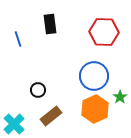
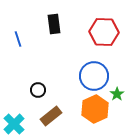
black rectangle: moved 4 px right
green star: moved 3 px left, 3 px up
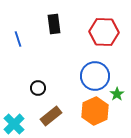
blue circle: moved 1 px right
black circle: moved 2 px up
orange hexagon: moved 2 px down
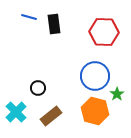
blue line: moved 11 px right, 22 px up; rotated 56 degrees counterclockwise
orange hexagon: rotated 20 degrees counterclockwise
cyan cross: moved 2 px right, 12 px up
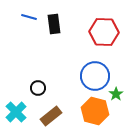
green star: moved 1 px left
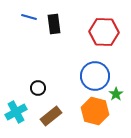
cyan cross: rotated 15 degrees clockwise
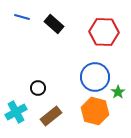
blue line: moved 7 px left
black rectangle: rotated 42 degrees counterclockwise
blue circle: moved 1 px down
green star: moved 2 px right, 2 px up
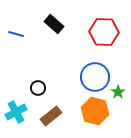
blue line: moved 6 px left, 17 px down
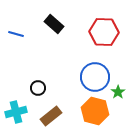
cyan cross: rotated 15 degrees clockwise
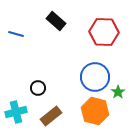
black rectangle: moved 2 px right, 3 px up
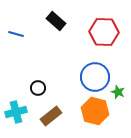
green star: rotated 16 degrees counterclockwise
